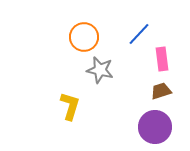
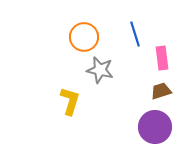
blue line: moved 4 px left; rotated 60 degrees counterclockwise
pink rectangle: moved 1 px up
yellow L-shape: moved 5 px up
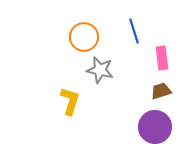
blue line: moved 1 px left, 3 px up
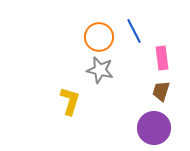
blue line: rotated 10 degrees counterclockwise
orange circle: moved 15 px right
brown trapezoid: rotated 55 degrees counterclockwise
purple circle: moved 1 px left, 1 px down
